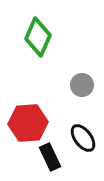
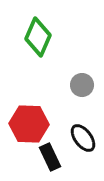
red hexagon: moved 1 px right, 1 px down; rotated 6 degrees clockwise
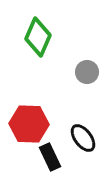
gray circle: moved 5 px right, 13 px up
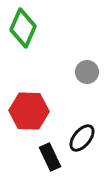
green diamond: moved 15 px left, 9 px up
red hexagon: moved 13 px up
black ellipse: moved 1 px left; rotated 76 degrees clockwise
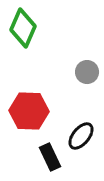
black ellipse: moved 1 px left, 2 px up
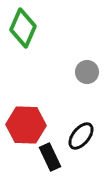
red hexagon: moved 3 px left, 14 px down
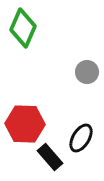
red hexagon: moved 1 px left, 1 px up
black ellipse: moved 2 px down; rotated 8 degrees counterclockwise
black rectangle: rotated 16 degrees counterclockwise
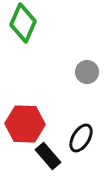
green diamond: moved 5 px up
black rectangle: moved 2 px left, 1 px up
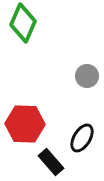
gray circle: moved 4 px down
black ellipse: moved 1 px right
black rectangle: moved 3 px right, 6 px down
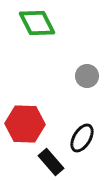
green diamond: moved 14 px right; rotated 51 degrees counterclockwise
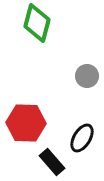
green diamond: rotated 42 degrees clockwise
red hexagon: moved 1 px right, 1 px up
black rectangle: moved 1 px right
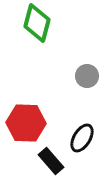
black rectangle: moved 1 px left, 1 px up
